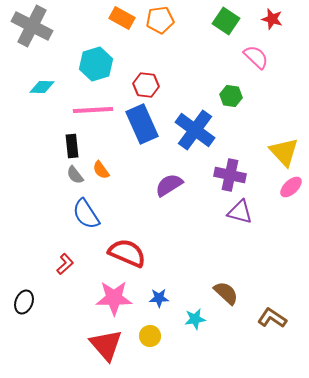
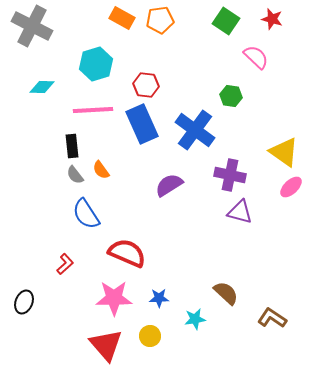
yellow triangle: rotated 12 degrees counterclockwise
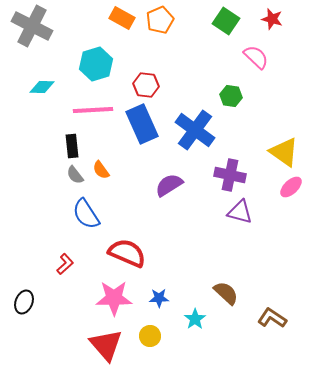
orange pentagon: rotated 16 degrees counterclockwise
cyan star: rotated 25 degrees counterclockwise
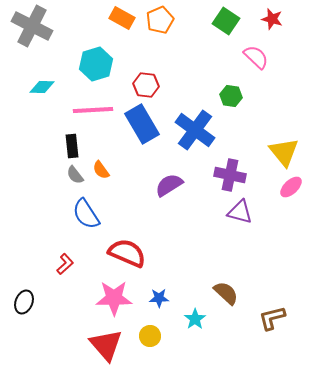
blue rectangle: rotated 6 degrees counterclockwise
yellow triangle: rotated 16 degrees clockwise
brown L-shape: rotated 48 degrees counterclockwise
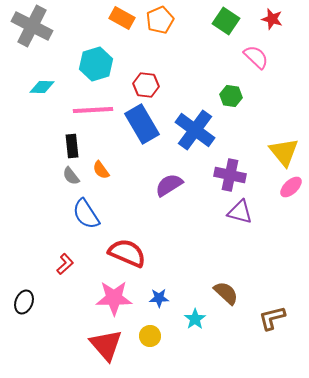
gray semicircle: moved 4 px left, 1 px down
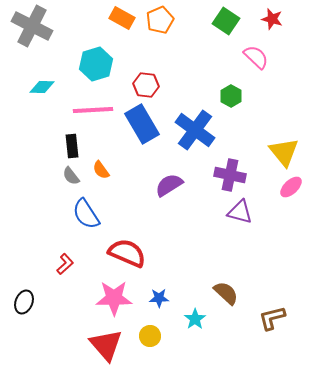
green hexagon: rotated 20 degrees clockwise
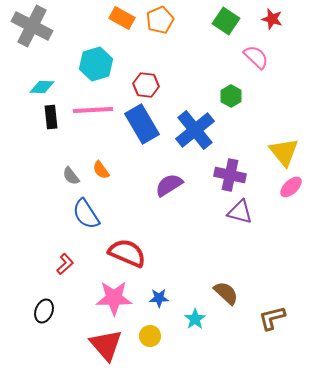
blue cross: rotated 15 degrees clockwise
black rectangle: moved 21 px left, 29 px up
black ellipse: moved 20 px right, 9 px down
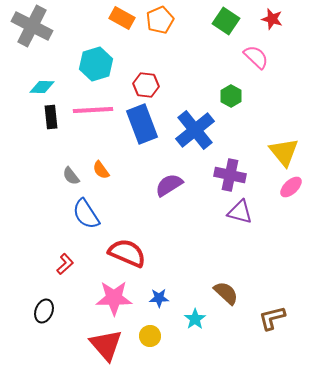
blue rectangle: rotated 9 degrees clockwise
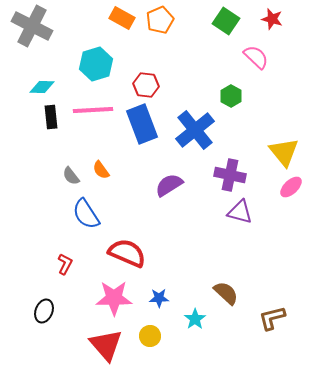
red L-shape: rotated 20 degrees counterclockwise
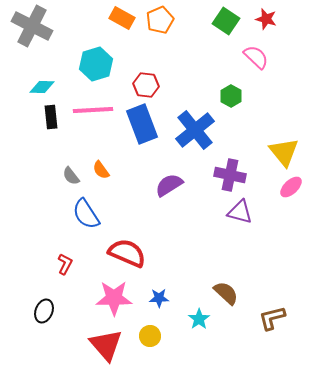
red star: moved 6 px left
cyan star: moved 4 px right
